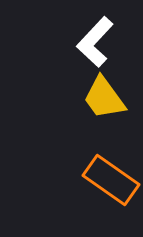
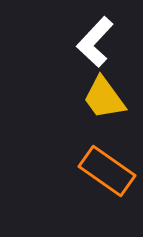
orange rectangle: moved 4 px left, 9 px up
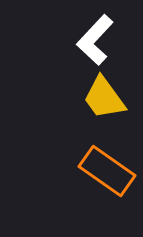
white L-shape: moved 2 px up
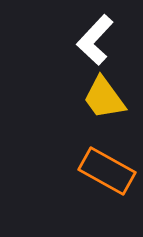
orange rectangle: rotated 6 degrees counterclockwise
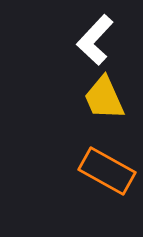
yellow trapezoid: rotated 12 degrees clockwise
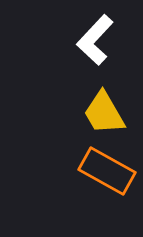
yellow trapezoid: moved 15 px down; rotated 6 degrees counterclockwise
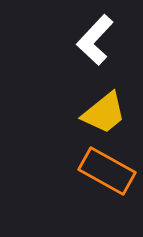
yellow trapezoid: rotated 99 degrees counterclockwise
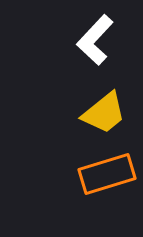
orange rectangle: moved 3 px down; rotated 46 degrees counterclockwise
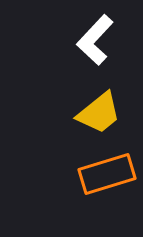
yellow trapezoid: moved 5 px left
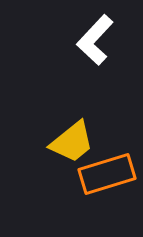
yellow trapezoid: moved 27 px left, 29 px down
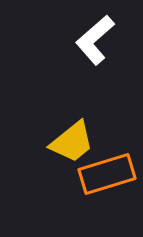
white L-shape: rotated 6 degrees clockwise
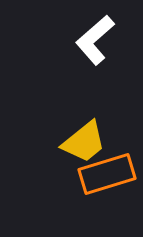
yellow trapezoid: moved 12 px right
